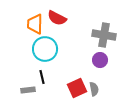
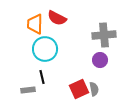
gray cross: rotated 15 degrees counterclockwise
red square: moved 2 px right, 1 px down
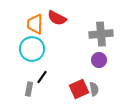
gray cross: moved 3 px left, 1 px up
cyan circle: moved 13 px left
purple circle: moved 1 px left
black line: rotated 48 degrees clockwise
gray rectangle: moved 1 px right, 1 px up; rotated 72 degrees counterclockwise
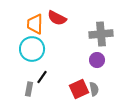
purple circle: moved 2 px left
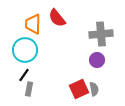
red semicircle: rotated 24 degrees clockwise
orange trapezoid: moved 2 px left
cyan circle: moved 7 px left, 1 px down
black line: moved 18 px left, 2 px up
